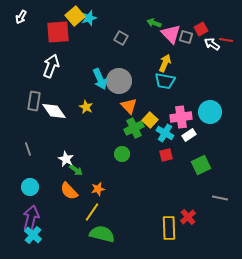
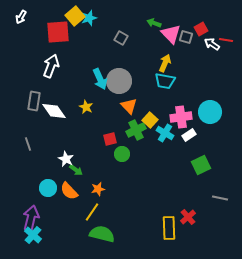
green cross at (134, 128): moved 2 px right, 2 px down
gray line at (28, 149): moved 5 px up
red square at (166, 155): moved 56 px left, 16 px up
cyan circle at (30, 187): moved 18 px right, 1 px down
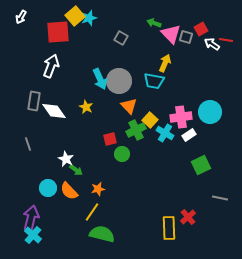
cyan trapezoid at (165, 81): moved 11 px left
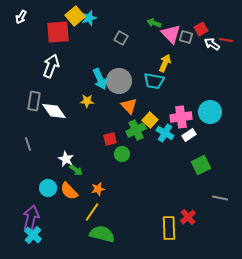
yellow star at (86, 107): moved 1 px right, 6 px up; rotated 24 degrees counterclockwise
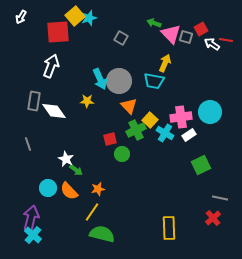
red cross at (188, 217): moved 25 px right, 1 px down
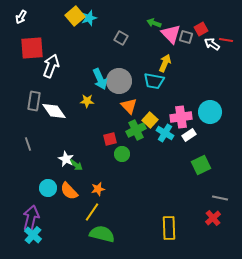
red square at (58, 32): moved 26 px left, 16 px down
green arrow at (76, 170): moved 5 px up
